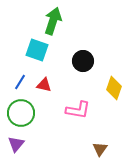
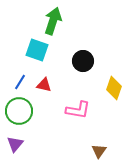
green circle: moved 2 px left, 2 px up
purple triangle: moved 1 px left
brown triangle: moved 1 px left, 2 px down
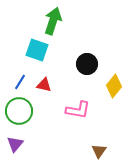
black circle: moved 4 px right, 3 px down
yellow diamond: moved 2 px up; rotated 20 degrees clockwise
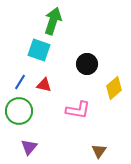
cyan square: moved 2 px right
yellow diamond: moved 2 px down; rotated 10 degrees clockwise
purple triangle: moved 14 px right, 3 px down
